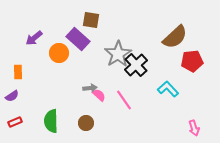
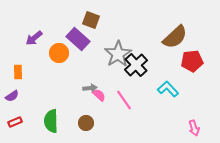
brown square: rotated 12 degrees clockwise
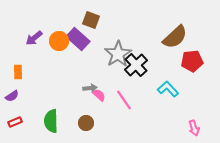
orange circle: moved 12 px up
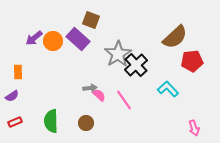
orange circle: moved 6 px left
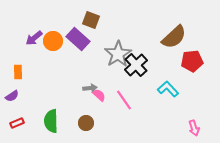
brown semicircle: moved 1 px left
red rectangle: moved 2 px right, 1 px down
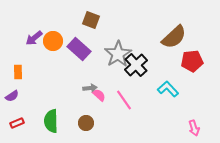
purple rectangle: moved 1 px right, 10 px down
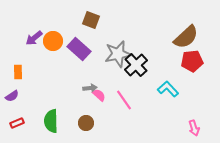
brown semicircle: moved 12 px right
gray star: rotated 20 degrees clockwise
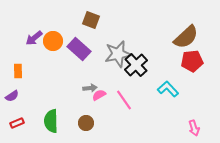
orange rectangle: moved 1 px up
pink semicircle: rotated 72 degrees counterclockwise
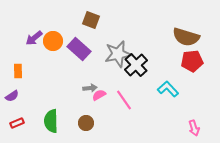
brown semicircle: rotated 60 degrees clockwise
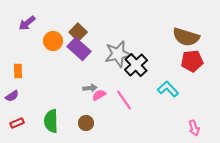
brown square: moved 13 px left, 12 px down; rotated 24 degrees clockwise
purple arrow: moved 7 px left, 15 px up
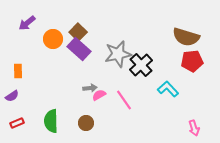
orange circle: moved 2 px up
black cross: moved 5 px right
